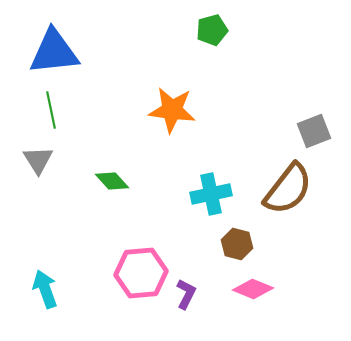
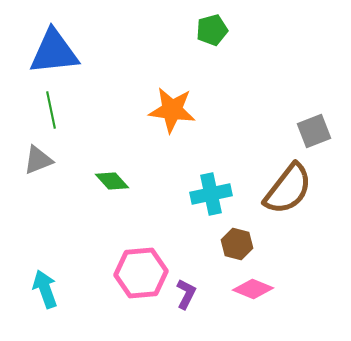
gray triangle: rotated 40 degrees clockwise
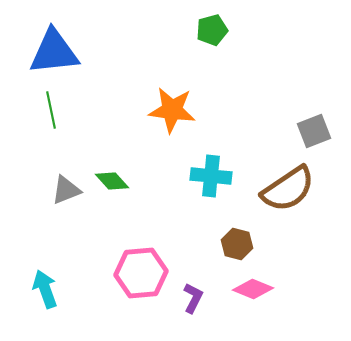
gray triangle: moved 28 px right, 30 px down
brown semicircle: rotated 18 degrees clockwise
cyan cross: moved 18 px up; rotated 18 degrees clockwise
purple L-shape: moved 7 px right, 4 px down
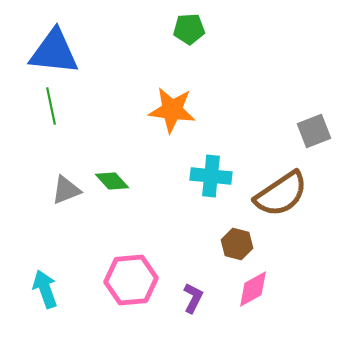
green pentagon: moved 23 px left, 1 px up; rotated 12 degrees clockwise
blue triangle: rotated 12 degrees clockwise
green line: moved 4 px up
brown semicircle: moved 7 px left, 5 px down
pink hexagon: moved 10 px left, 7 px down
pink diamond: rotated 51 degrees counterclockwise
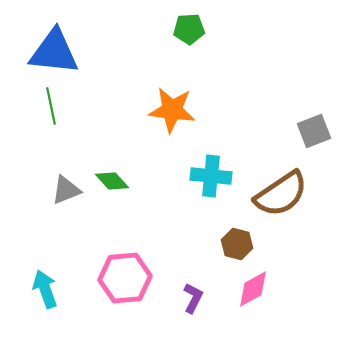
pink hexagon: moved 6 px left, 2 px up
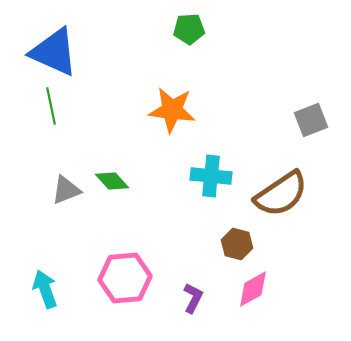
blue triangle: rotated 18 degrees clockwise
gray square: moved 3 px left, 11 px up
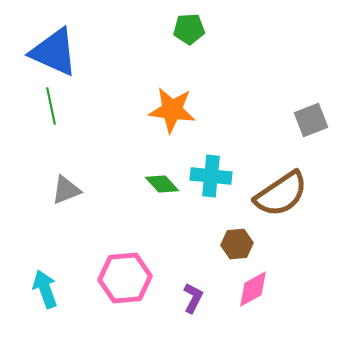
green diamond: moved 50 px right, 3 px down
brown hexagon: rotated 20 degrees counterclockwise
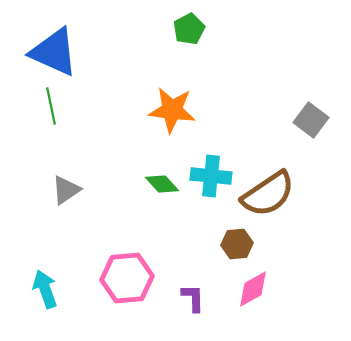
green pentagon: rotated 24 degrees counterclockwise
gray square: rotated 32 degrees counterclockwise
gray triangle: rotated 12 degrees counterclockwise
brown semicircle: moved 13 px left
pink hexagon: moved 2 px right
purple L-shape: rotated 28 degrees counterclockwise
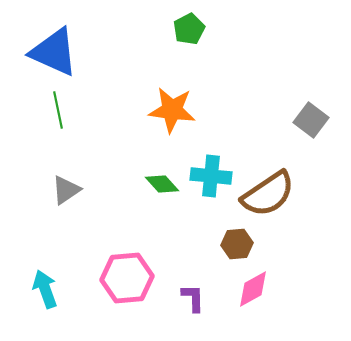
green line: moved 7 px right, 4 px down
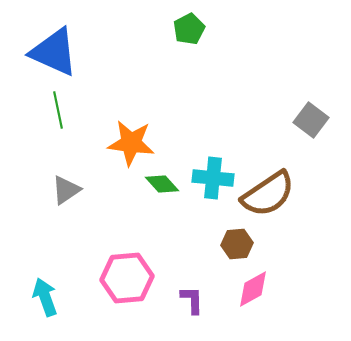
orange star: moved 41 px left, 33 px down
cyan cross: moved 2 px right, 2 px down
cyan arrow: moved 8 px down
purple L-shape: moved 1 px left, 2 px down
